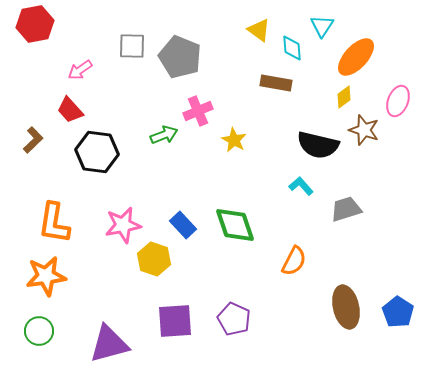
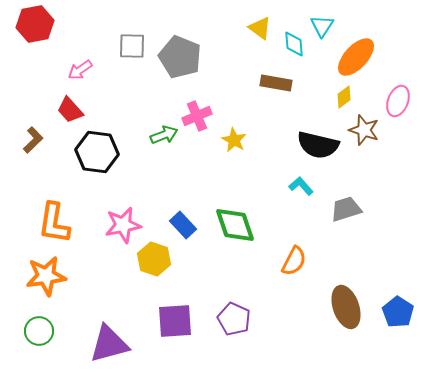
yellow triangle: moved 1 px right, 2 px up
cyan diamond: moved 2 px right, 4 px up
pink cross: moved 1 px left, 5 px down
brown ellipse: rotated 6 degrees counterclockwise
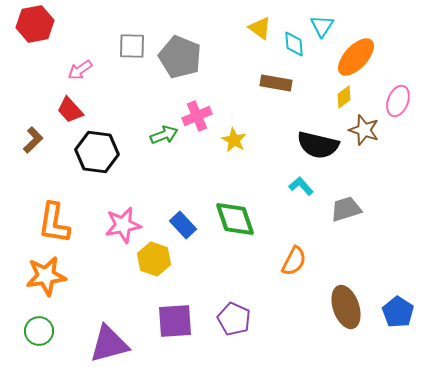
green diamond: moved 6 px up
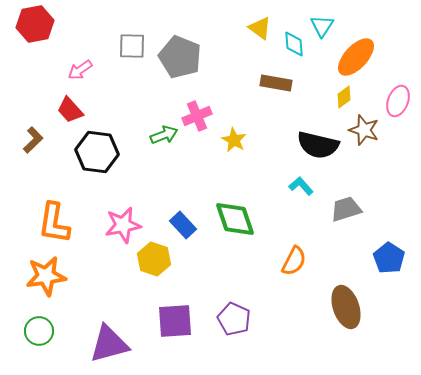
blue pentagon: moved 9 px left, 54 px up
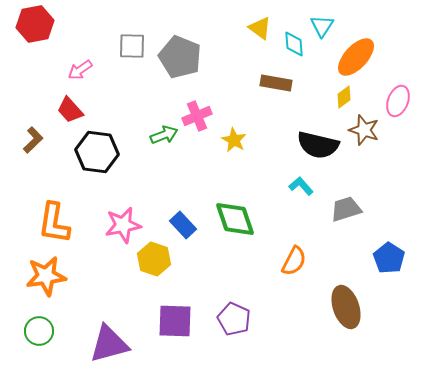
purple square: rotated 6 degrees clockwise
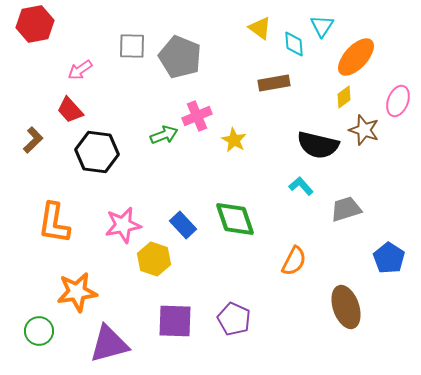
brown rectangle: moved 2 px left; rotated 20 degrees counterclockwise
orange star: moved 31 px right, 16 px down
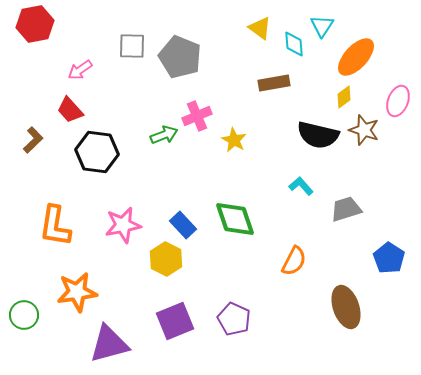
black semicircle: moved 10 px up
orange L-shape: moved 1 px right, 3 px down
yellow hexagon: moved 12 px right; rotated 8 degrees clockwise
purple square: rotated 24 degrees counterclockwise
green circle: moved 15 px left, 16 px up
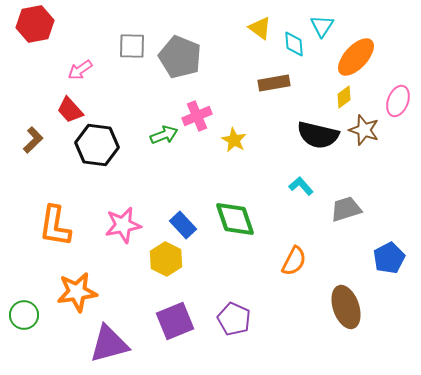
black hexagon: moved 7 px up
blue pentagon: rotated 12 degrees clockwise
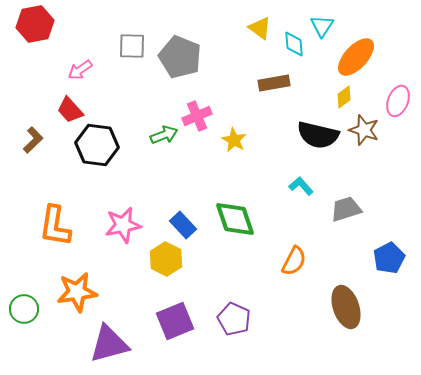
green circle: moved 6 px up
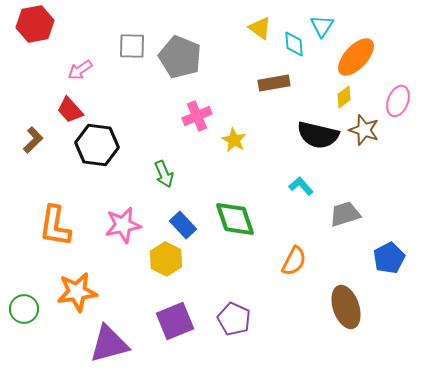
green arrow: moved 39 px down; rotated 88 degrees clockwise
gray trapezoid: moved 1 px left, 5 px down
